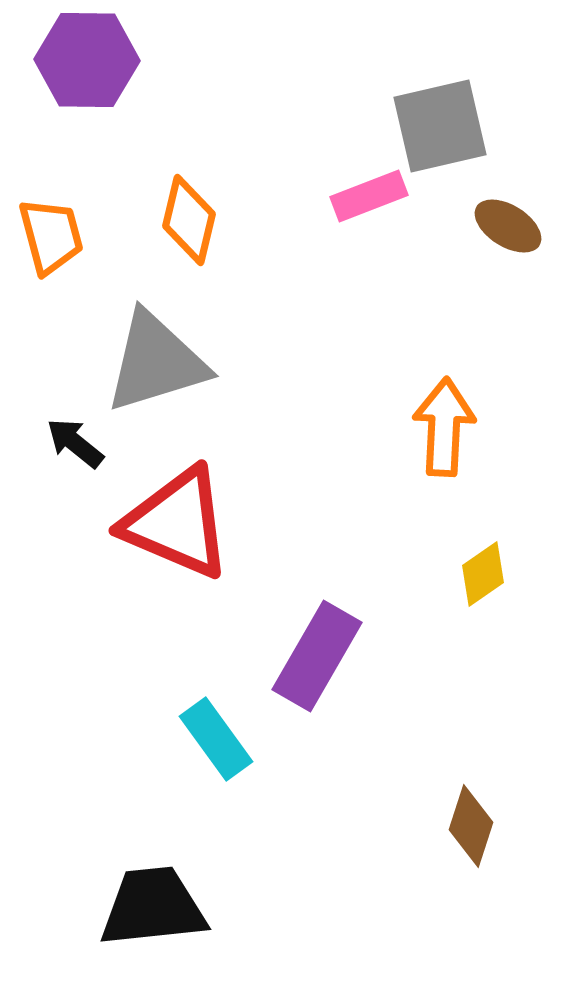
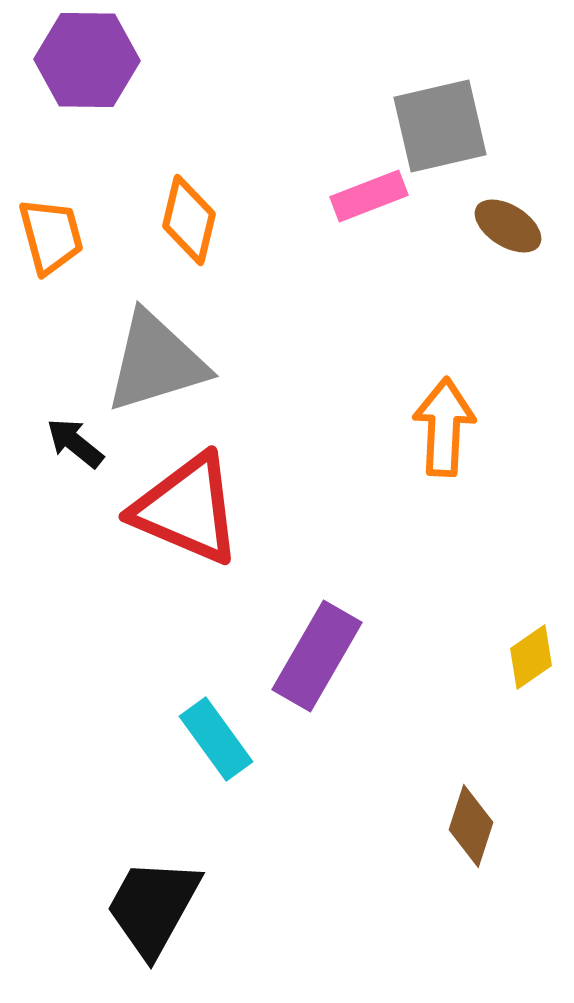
red triangle: moved 10 px right, 14 px up
yellow diamond: moved 48 px right, 83 px down
black trapezoid: rotated 55 degrees counterclockwise
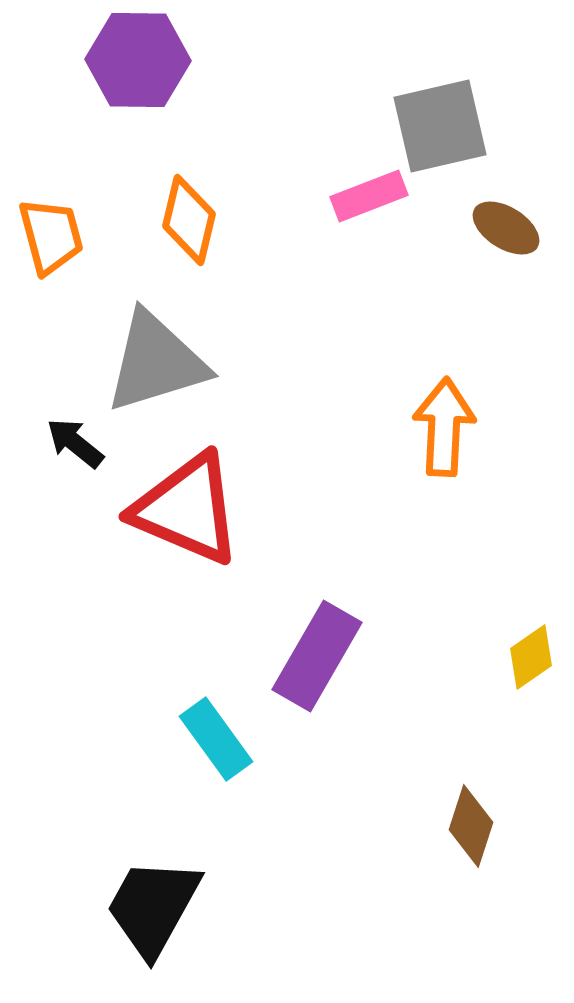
purple hexagon: moved 51 px right
brown ellipse: moved 2 px left, 2 px down
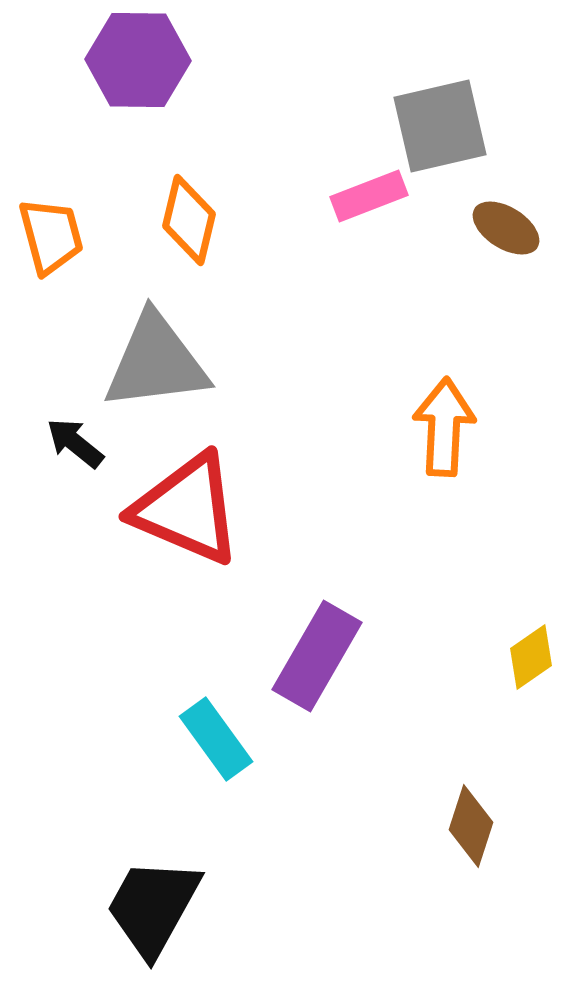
gray triangle: rotated 10 degrees clockwise
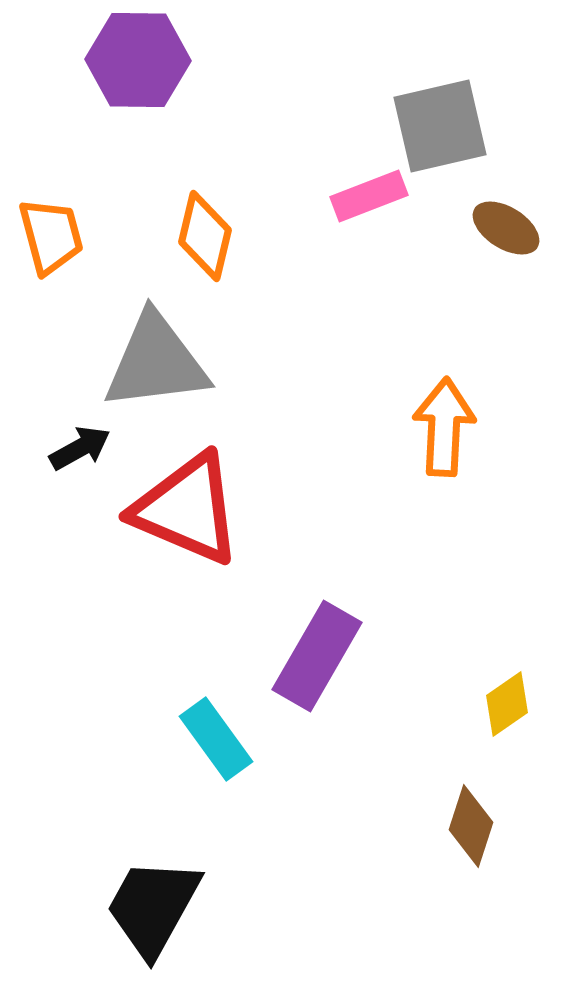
orange diamond: moved 16 px right, 16 px down
black arrow: moved 5 px right, 5 px down; rotated 112 degrees clockwise
yellow diamond: moved 24 px left, 47 px down
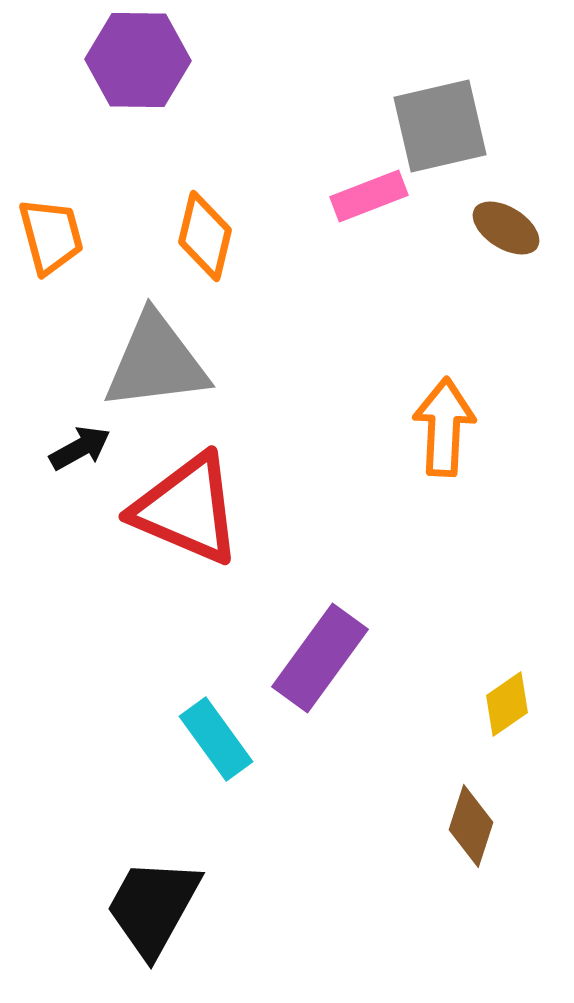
purple rectangle: moved 3 px right, 2 px down; rotated 6 degrees clockwise
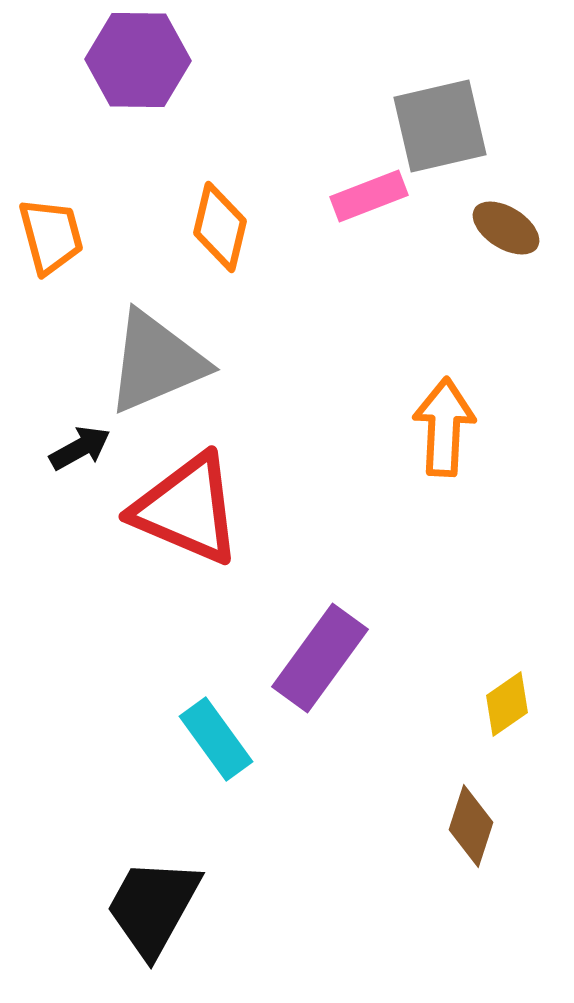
orange diamond: moved 15 px right, 9 px up
gray triangle: rotated 16 degrees counterclockwise
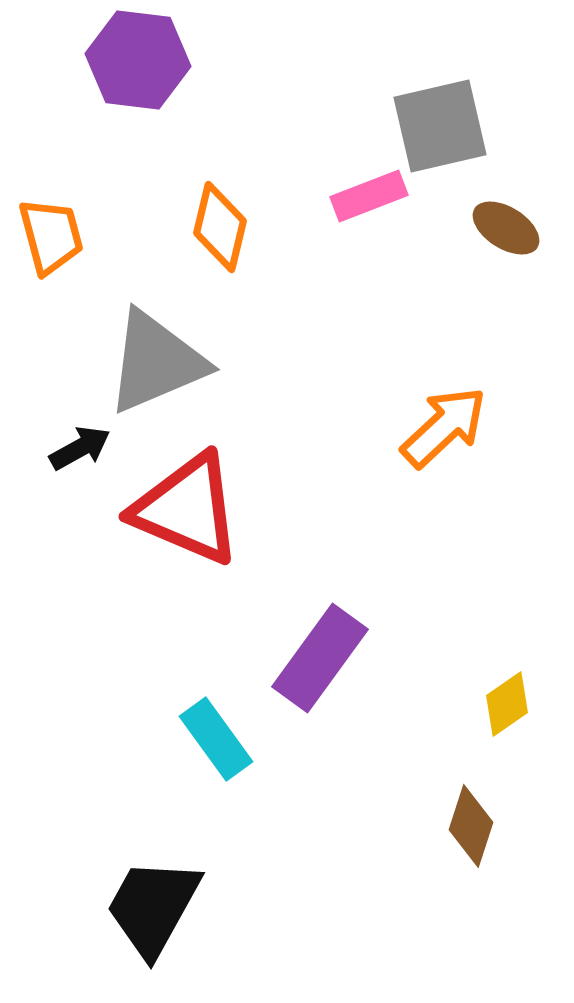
purple hexagon: rotated 6 degrees clockwise
orange arrow: rotated 44 degrees clockwise
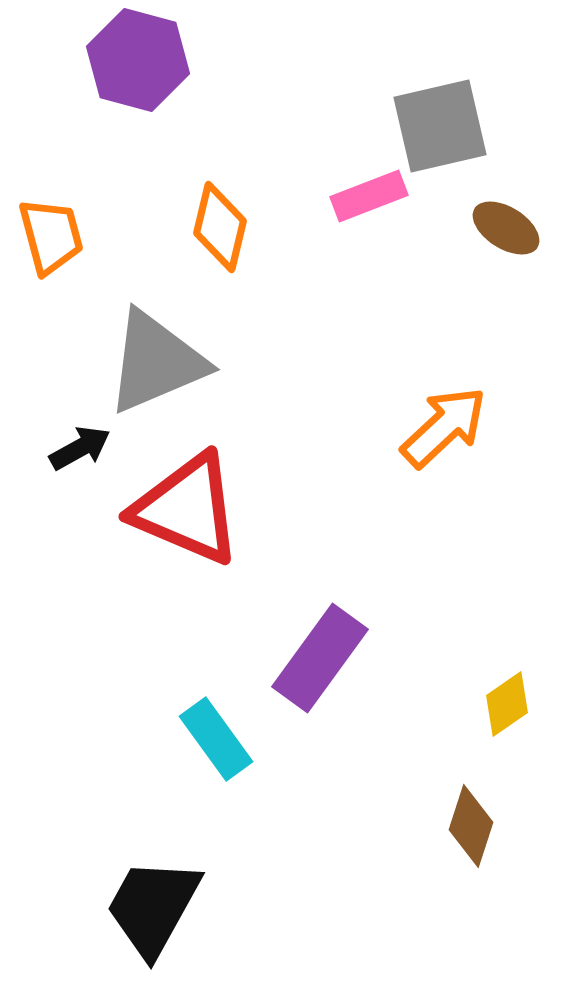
purple hexagon: rotated 8 degrees clockwise
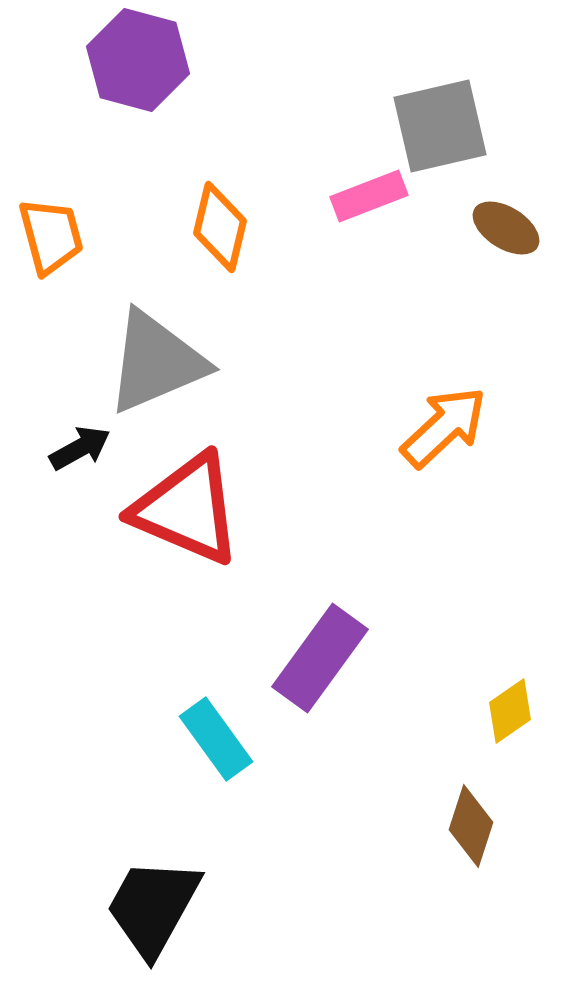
yellow diamond: moved 3 px right, 7 px down
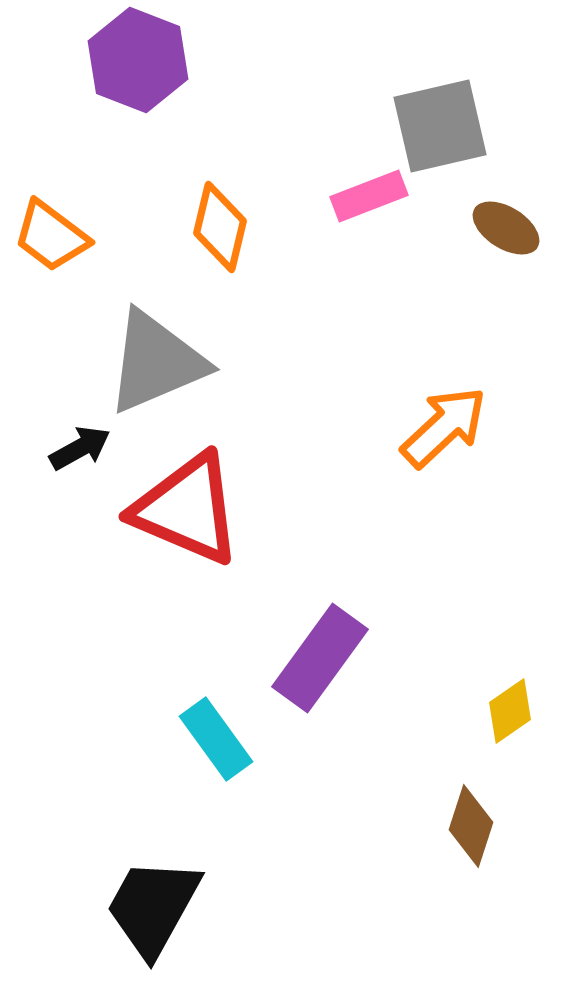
purple hexagon: rotated 6 degrees clockwise
orange trapezoid: rotated 142 degrees clockwise
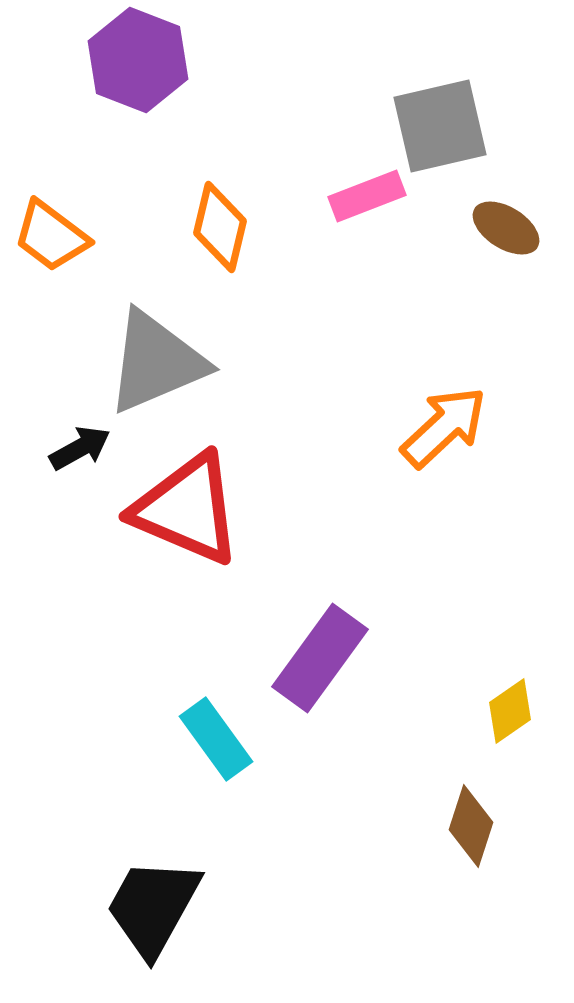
pink rectangle: moved 2 px left
